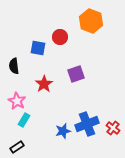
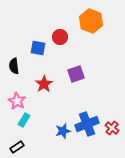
red cross: moved 1 px left
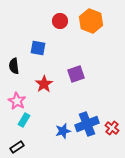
red circle: moved 16 px up
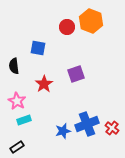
red circle: moved 7 px right, 6 px down
cyan rectangle: rotated 40 degrees clockwise
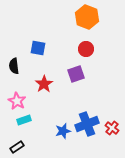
orange hexagon: moved 4 px left, 4 px up
red circle: moved 19 px right, 22 px down
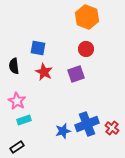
red star: moved 12 px up; rotated 12 degrees counterclockwise
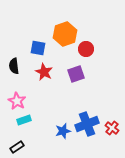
orange hexagon: moved 22 px left, 17 px down; rotated 20 degrees clockwise
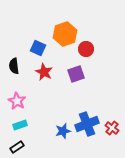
blue square: rotated 14 degrees clockwise
cyan rectangle: moved 4 px left, 5 px down
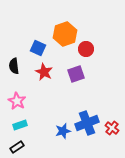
blue cross: moved 1 px up
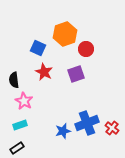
black semicircle: moved 14 px down
pink star: moved 7 px right
black rectangle: moved 1 px down
